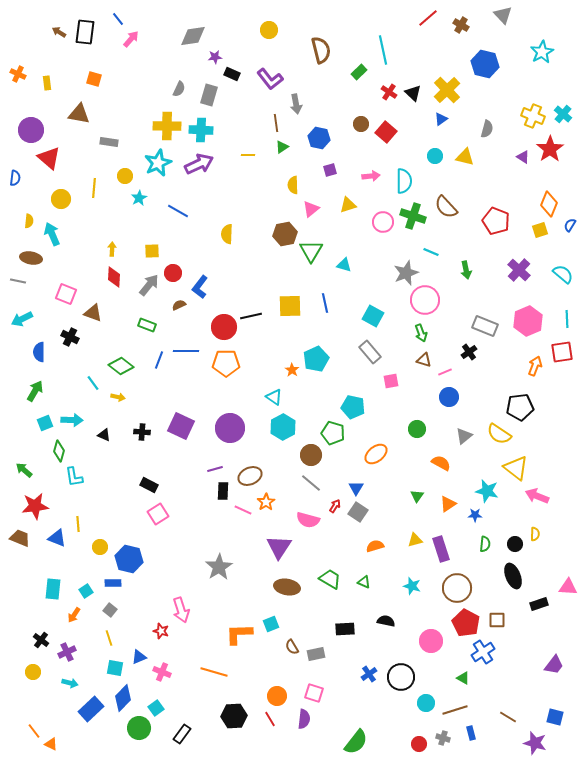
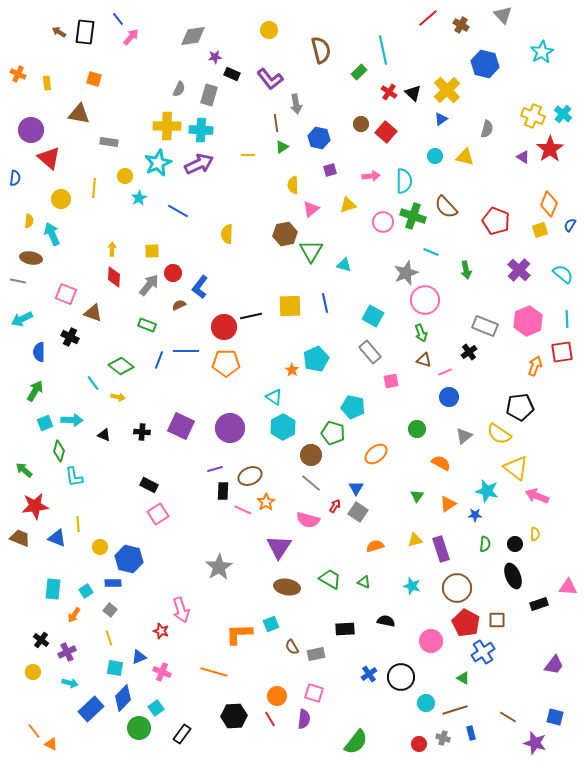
pink arrow at (131, 39): moved 2 px up
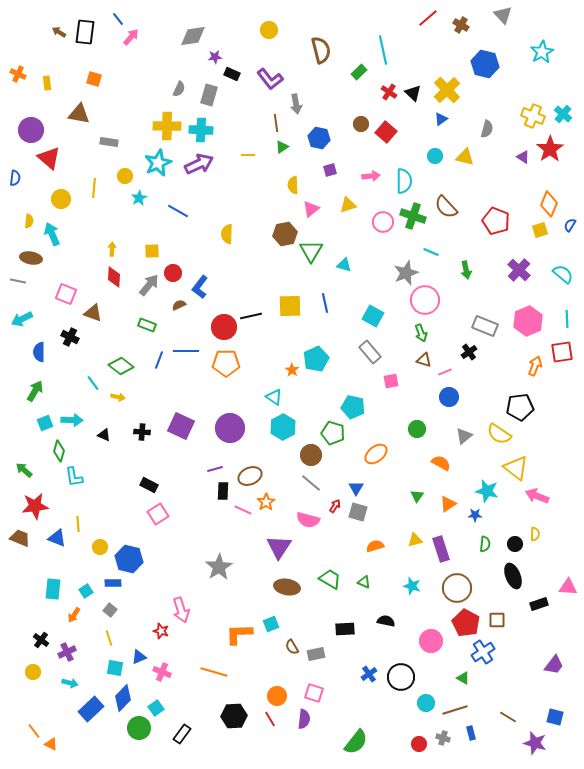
gray square at (358, 512): rotated 18 degrees counterclockwise
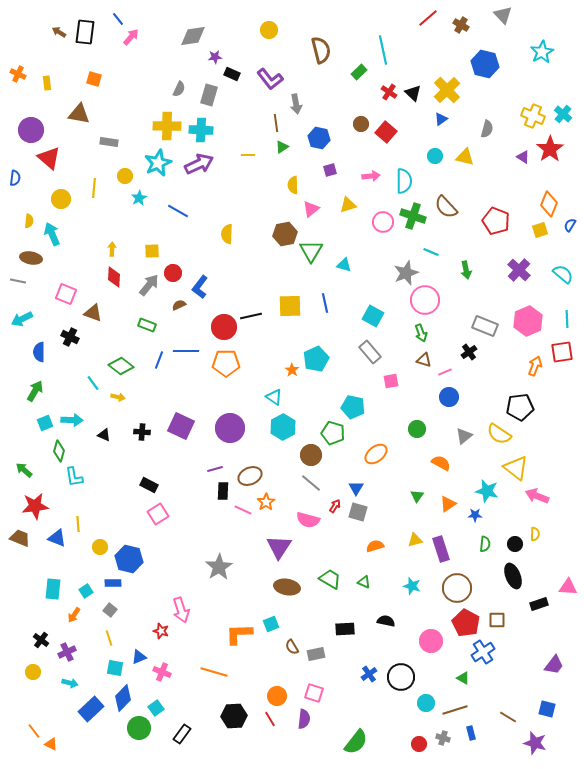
blue square at (555, 717): moved 8 px left, 8 px up
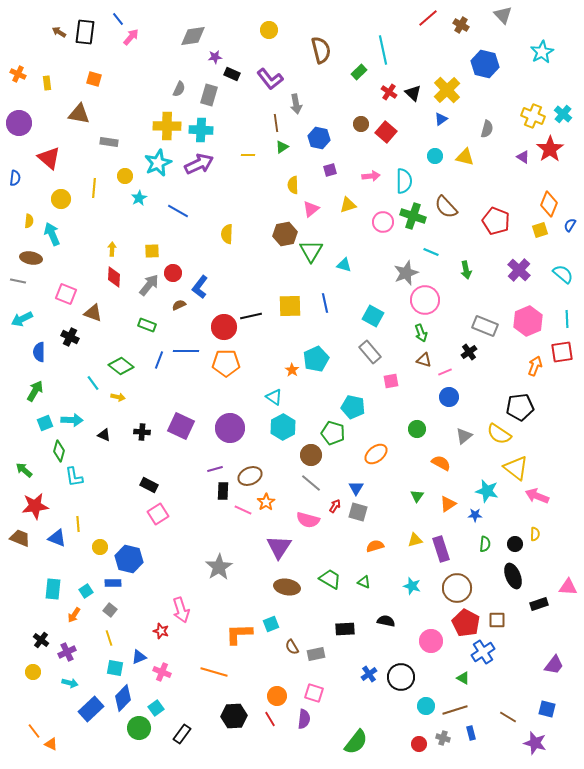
purple circle at (31, 130): moved 12 px left, 7 px up
cyan circle at (426, 703): moved 3 px down
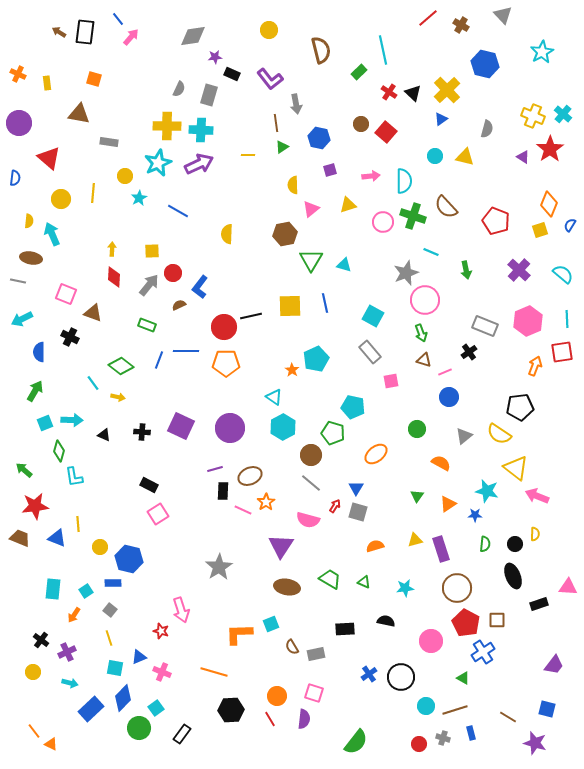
yellow line at (94, 188): moved 1 px left, 5 px down
green triangle at (311, 251): moved 9 px down
purple triangle at (279, 547): moved 2 px right, 1 px up
cyan star at (412, 586): moved 7 px left, 2 px down; rotated 24 degrees counterclockwise
black hexagon at (234, 716): moved 3 px left, 6 px up
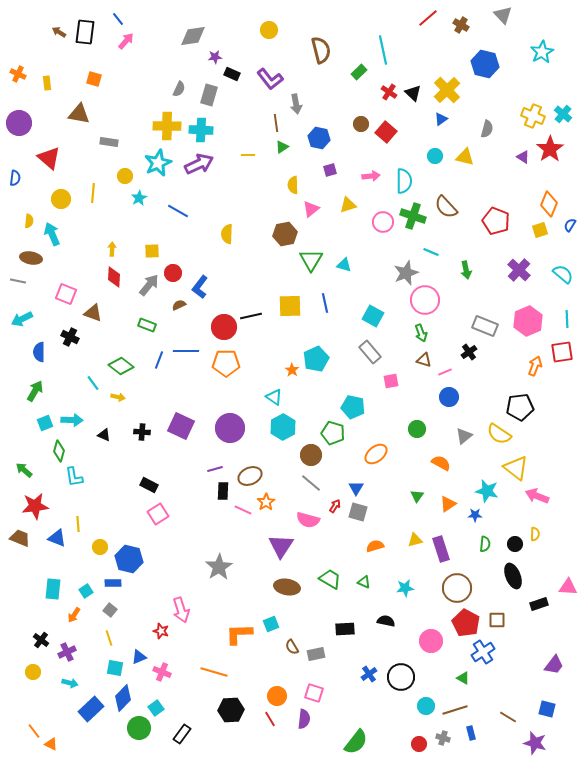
pink arrow at (131, 37): moved 5 px left, 4 px down
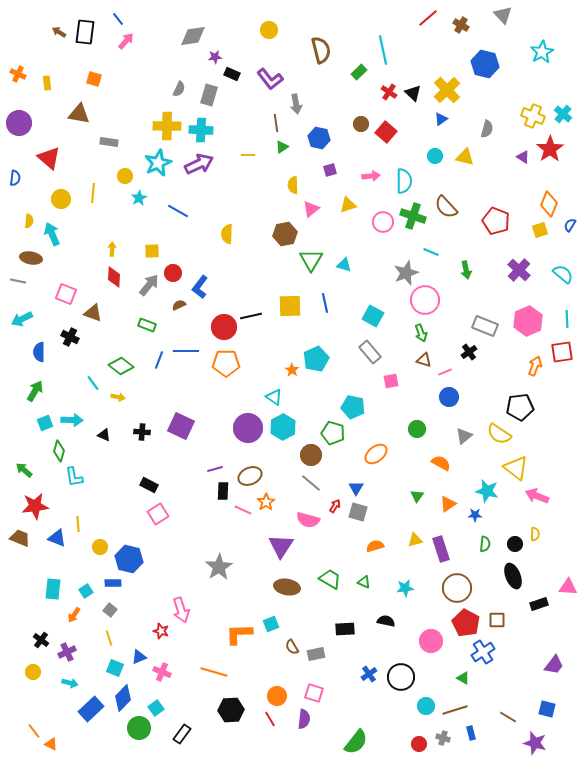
purple circle at (230, 428): moved 18 px right
cyan square at (115, 668): rotated 12 degrees clockwise
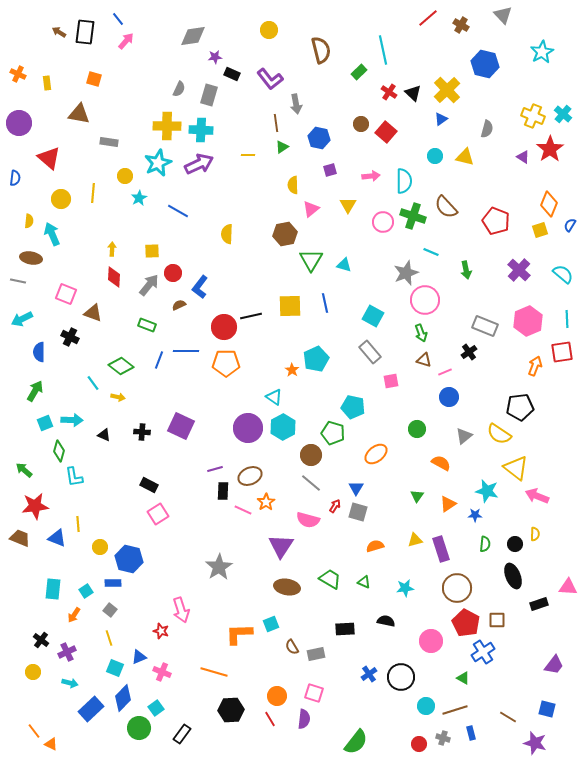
yellow triangle at (348, 205): rotated 42 degrees counterclockwise
